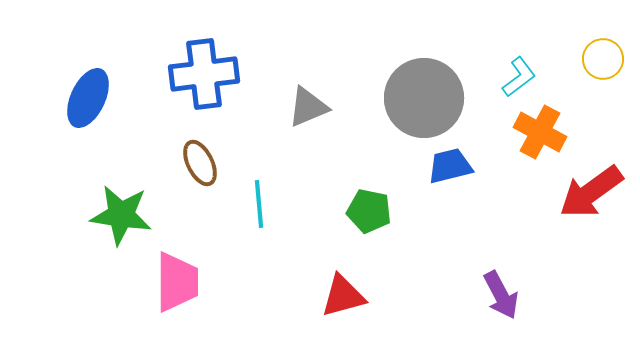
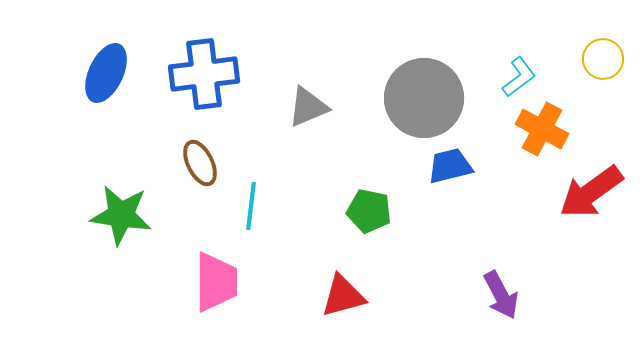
blue ellipse: moved 18 px right, 25 px up
orange cross: moved 2 px right, 3 px up
cyan line: moved 8 px left, 2 px down; rotated 12 degrees clockwise
pink trapezoid: moved 39 px right
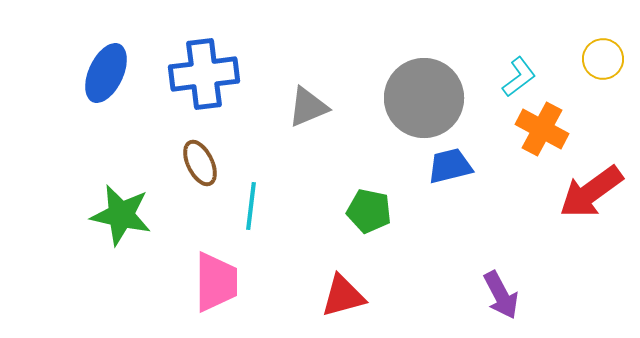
green star: rotated 4 degrees clockwise
